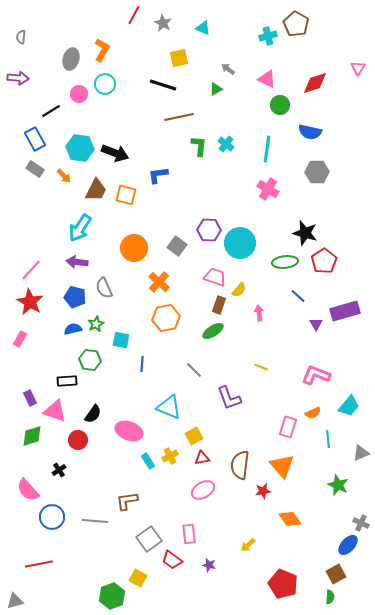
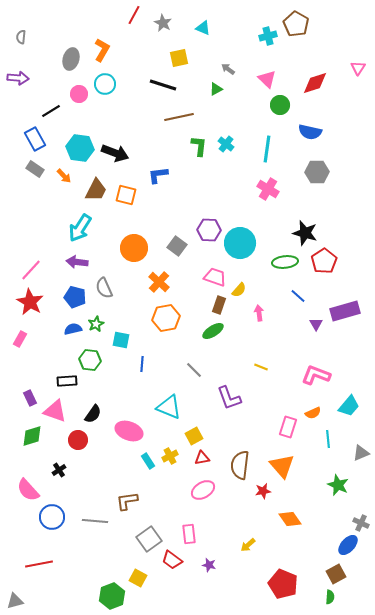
pink triangle at (267, 79): rotated 18 degrees clockwise
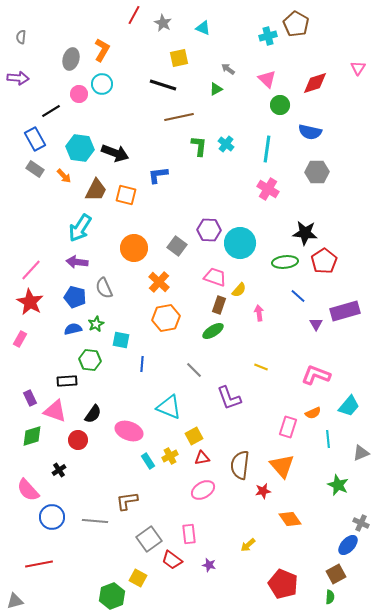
cyan circle at (105, 84): moved 3 px left
black star at (305, 233): rotated 10 degrees counterclockwise
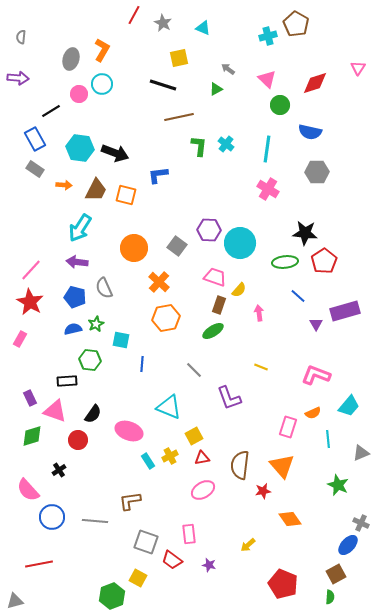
orange arrow at (64, 176): moved 9 px down; rotated 42 degrees counterclockwise
brown L-shape at (127, 501): moved 3 px right
gray square at (149, 539): moved 3 px left, 3 px down; rotated 35 degrees counterclockwise
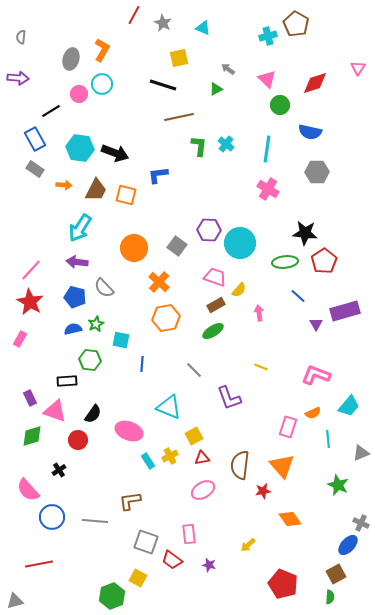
gray semicircle at (104, 288): rotated 20 degrees counterclockwise
brown rectangle at (219, 305): moved 3 px left; rotated 42 degrees clockwise
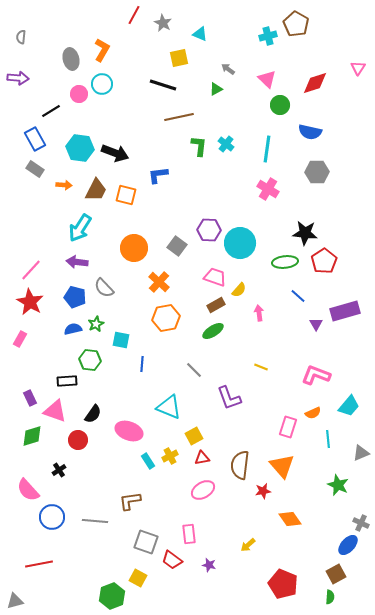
cyan triangle at (203, 28): moved 3 px left, 6 px down
gray ellipse at (71, 59): rotated 30 degrees counterclockwise
